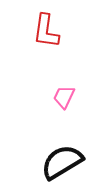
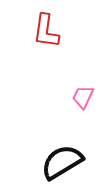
pink trapezoid: moved 19 px right
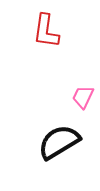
black semicircle: moved 3 px left, 20 px up
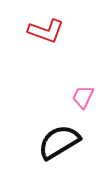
red L-shape: rotated 78 degrees counterclockwise
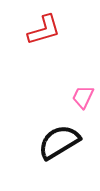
red L-shape: moved 2 px left, 1 px up; rotated 36 degrees counterclockwise
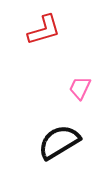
pink trapezoid: moved 3 px left, 9 px up
